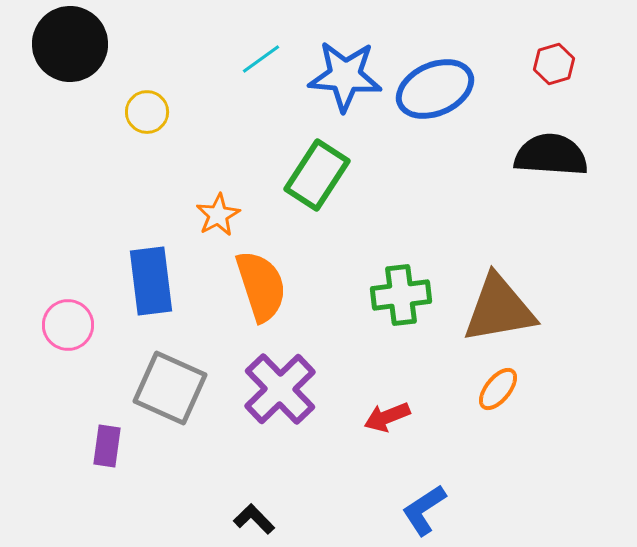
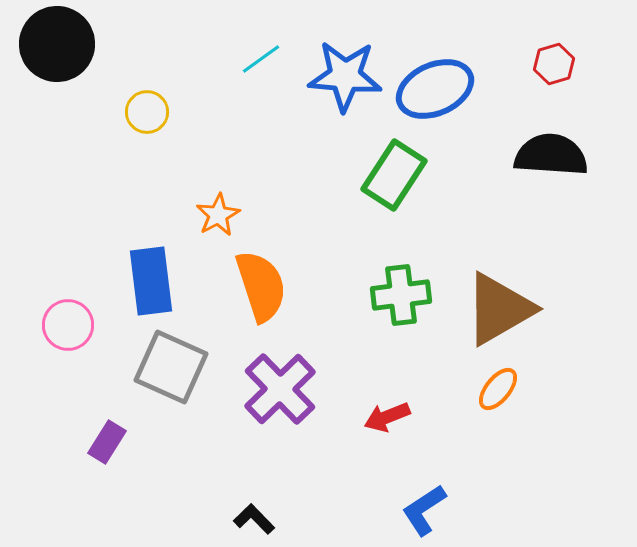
black circle: moved 13 px left
green rectangle: moved 77 px right
brown triangle: rotated 20 degrees counterclockwise
gray square: moved 1 px right, 21 px up
purple rectangle: moved 4 px up; rotated 24 degrees clockwise
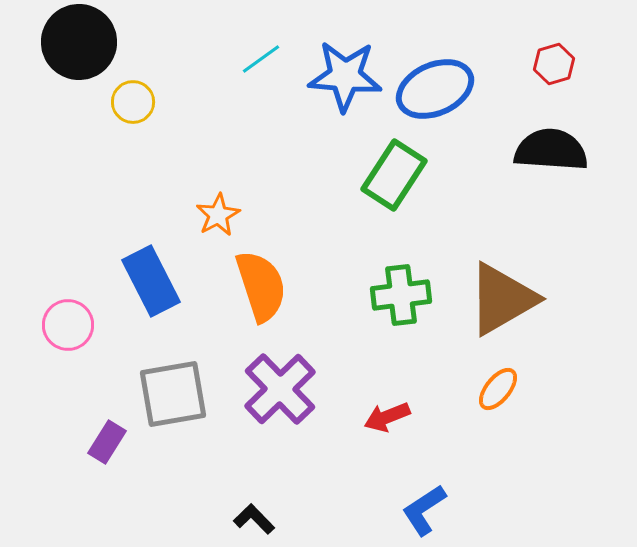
black circle: moved 22 px right, 2 px up
yellow circle: moved 14 px left, 10 px up
black semicircle: moved 5 px up
blue rectangle: rotated 20 degrees counterclockwise
brown triangle: moved 3 px right, 10 px up
gray square: moved 2 px right, 27 px down; rotated 34 degrees counterclockwise
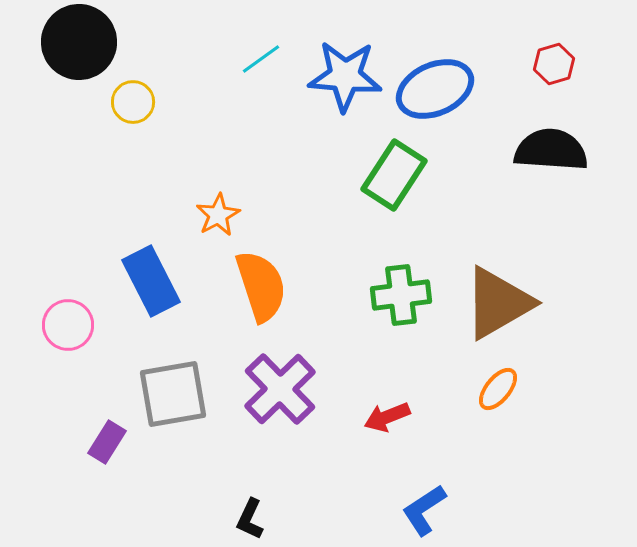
brown triangle: moved 4 px left, 4 px down
black L-shape: moved 4 px left; rotated 111 degrees counterclockwise
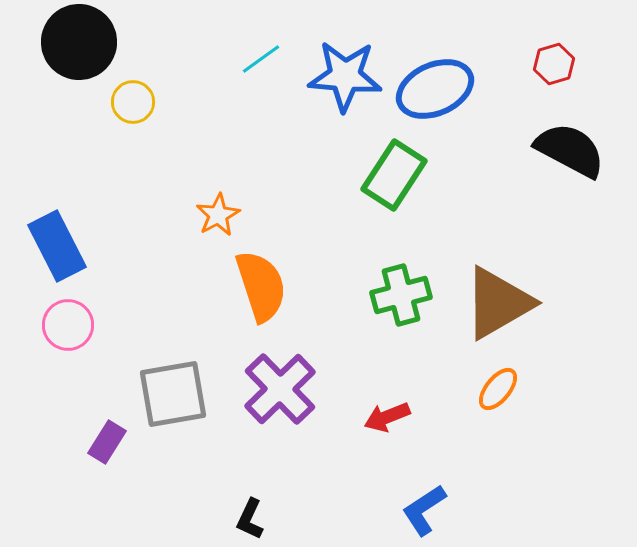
black semicircle: moved 19 px right; rotated 24 degrees clockwise
blue rectangle: moved 94 px left, 35 px up
green cross: rotated 8 degrees counterclockwise
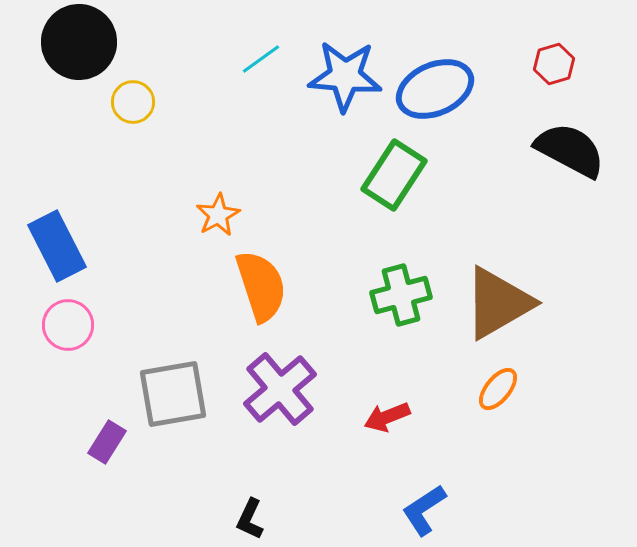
purple cross: rotated 4 degrees clockwise
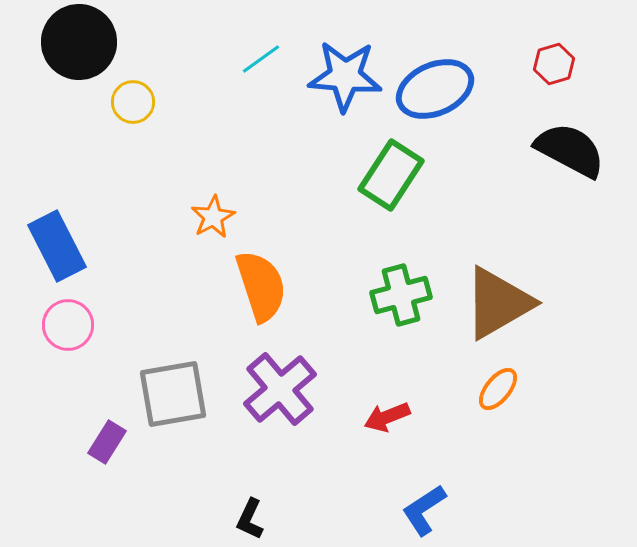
green rectangle: moved 3 px left
orange star: moved 5 px left, 2 px down
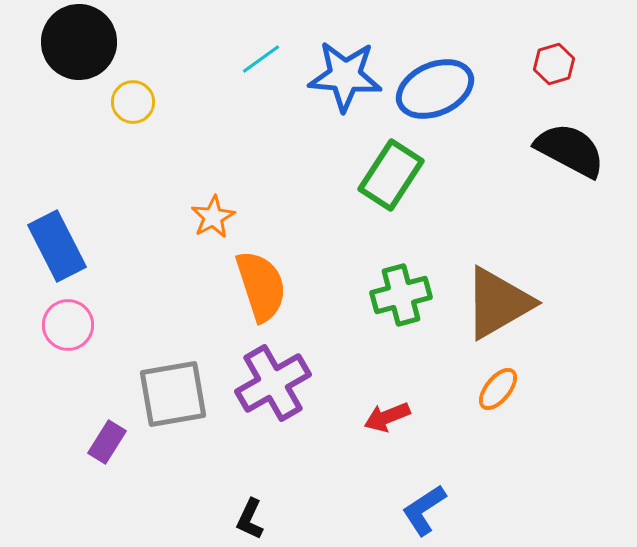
purple cross: moved 7 px left, 6 px up; rotated 10 degrees clockwise
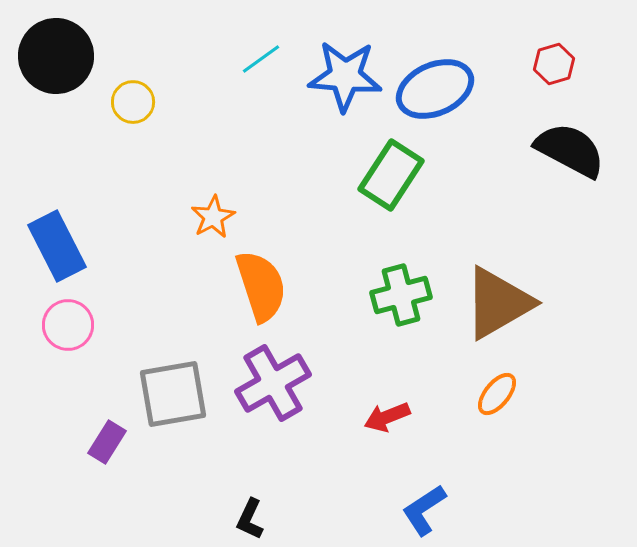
black circle: moved 23 px left, 14 px down
orange ellipse: moved 1 px left, 5 px down
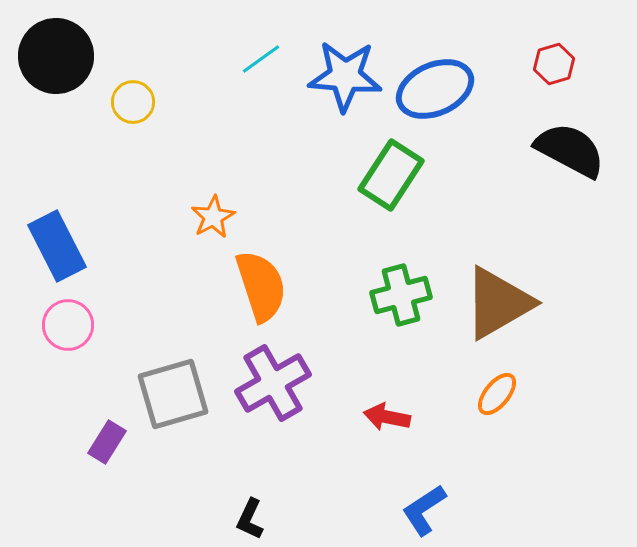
gray square: rotated 6 degrees counterclockwise
red arrow: rotated 33 degrees clockwise
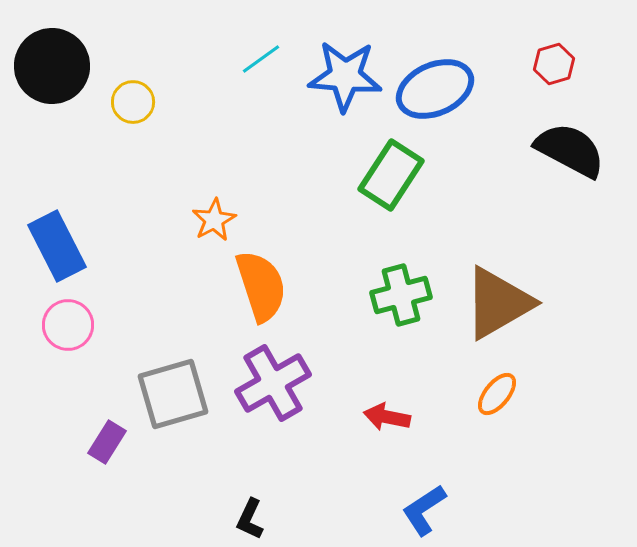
black circle: moved 4 px left, 10 px down
orange star: moved 1 px right, 3 px down
